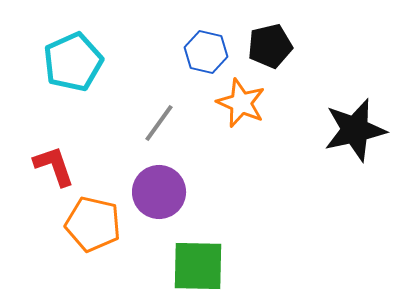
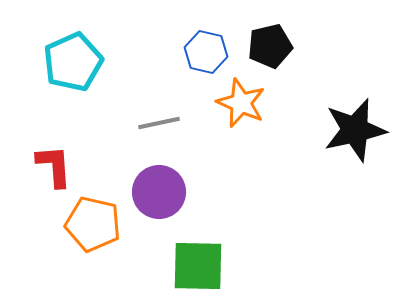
gray line: rotated 42 degrees clockwise
red L-shape: rotated 15 degrees clockwise
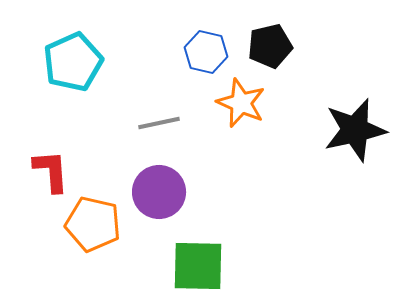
red L-shape: moved 3 px left, 5 px down
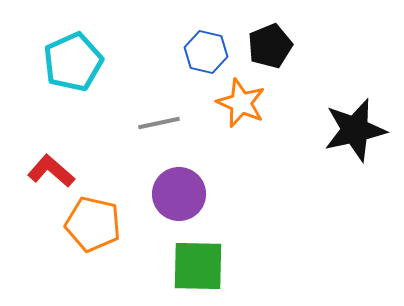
black pentagon: rotated 9 degrees counterclockwise
red L-shape: rotated 45 degrees counterclockwise
purple circle: moved 20 px right, 2 px down
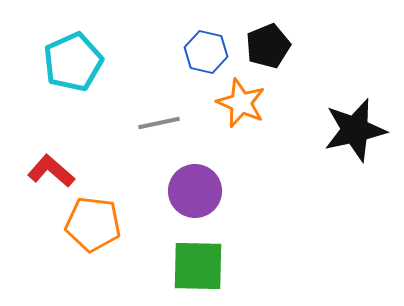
black pentagon: moved 2 px left
purple circle: moved 16 px right, 3 px up
orange pentagon: rotated 6 degrees counterclockwise
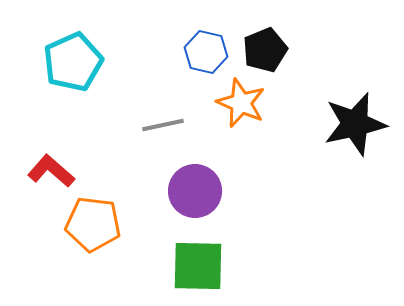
black pentagon: moved 3 px left, 4 px down
gray line: moved 4 px right, 2 px down
black star: moved 6 px up
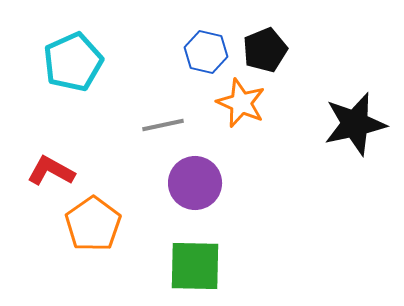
red L-shape: rotated 12 degrees counterclockwise
purple circle: moved 8 px up
orange pentagon: rotated 30 degrees clockwise
green square: moved 3 px left
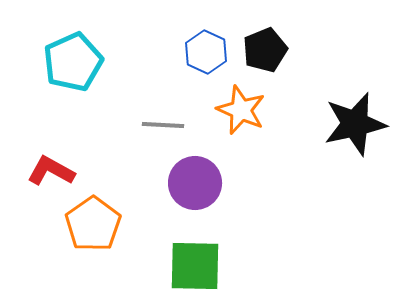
blue hexagon: rotated 12 degrees clockwise
orange star: moved 7 px down
gray line: rotated 15 degrees clockwise
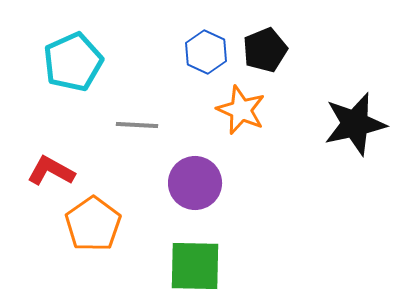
gray line: moved 26 px left
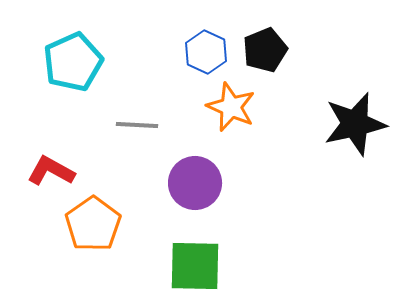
orange star: moved 10 px left, 3 px up
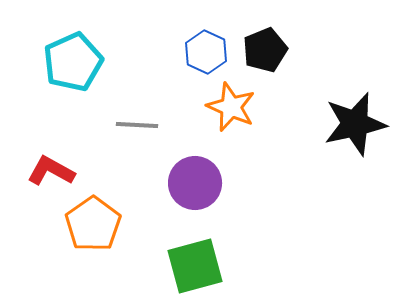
green square: rotated 16 degrees counterclockwise
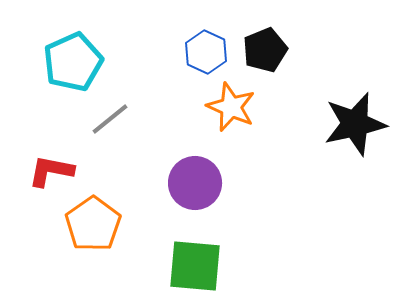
gray line: moved 27 px left, 6 px up; rotated 42 degrees counterclockwise
red L-shape: rotated 18 degrees counterclockwise
green square: rotated 20 degrees clockwise
